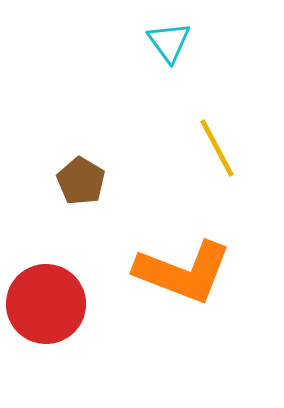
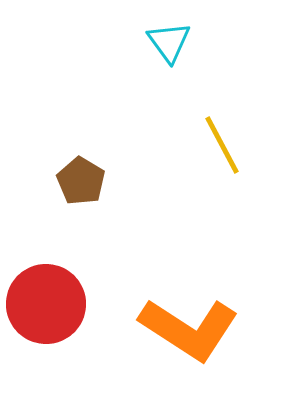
yellow line: moved 5 px right, 3 px up
orange L-shape: moved 6 px right, 57 px down; rotated 12 degrees clockwise
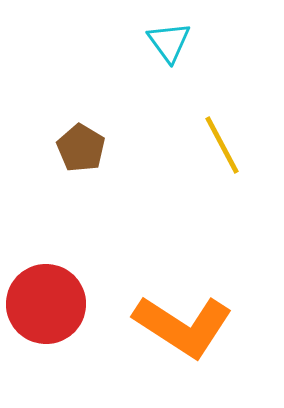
brown pentagon: moved 33 px up
orange L-shape: moved 6 px left, 3 px up
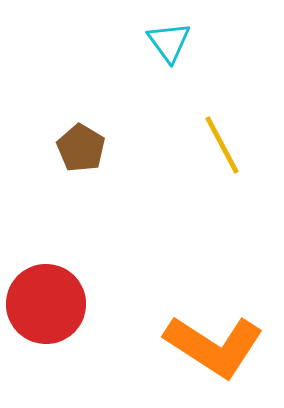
orange L-shape: moved 31 px right, 20 px down
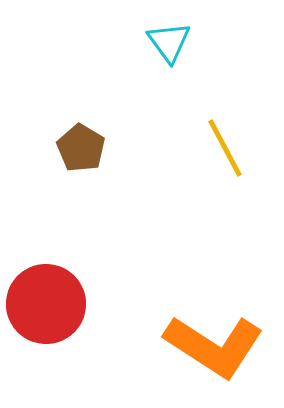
yellow line: moved 3 px right, 3 px down
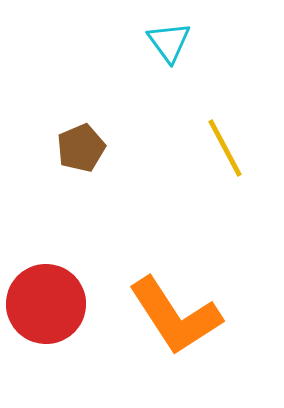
brown pentagon: rotated 18 degrees clockwise
orange L-shape: moved 39 px left, 30 px up; rotated 24 degrees clockwise
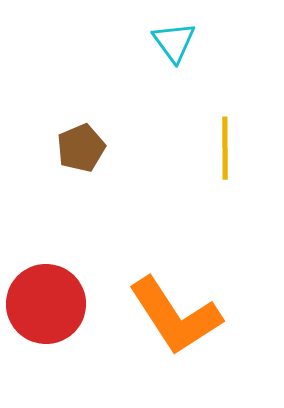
cyan triangle: moved 5 px right
yellow line: rotated 28 degrees clockwise
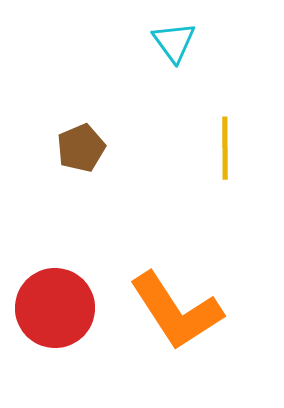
red circle: moved 9 px right, 4 px down
orange L-shape: moved 1 px right, 5 px up
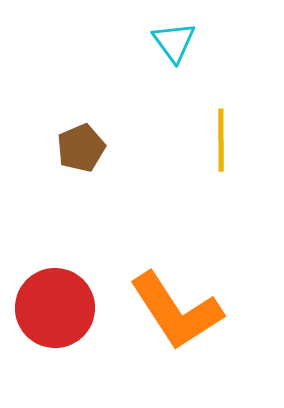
yellow line: moved 4 px left, 8 px up
